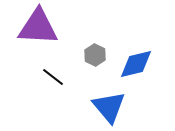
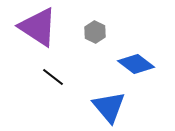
purple triangle: rotated 30 degrees clockwise
gray hexagon: moved 23 px up
blue diamond: rotated 51 degrees clockwise
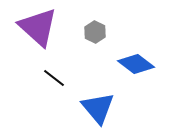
purple triangle: rotated 9 degrees clockwise
black line: moved 1 px right, 1 px down
blue triangle: moved 11 px left, 1 px down
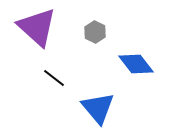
purple triangle: moved 1 px left
blue diamond: rotated 15 degrees clockwise
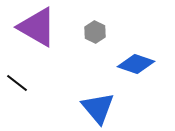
purple triangle: rotated 12 degrees counterclockwise
blue diamond: rotated 33 degrees counterclockwise
black line: moved 37 px left, 5 px down
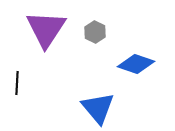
purple triangle: moved 9 px right, 2 px down; rotated 33 degrees clockwise
black line: rotated 55 degrees clockwise
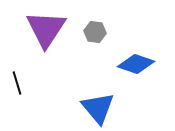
gray hexagon: rotated 20 degrees counterclockwise
black line: rotated 20 degrees counterclockwise
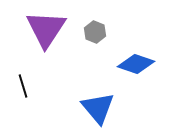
gray hexagon: rotated 15 degrees clockwise
black line: moved 6 px right, 3 px down
